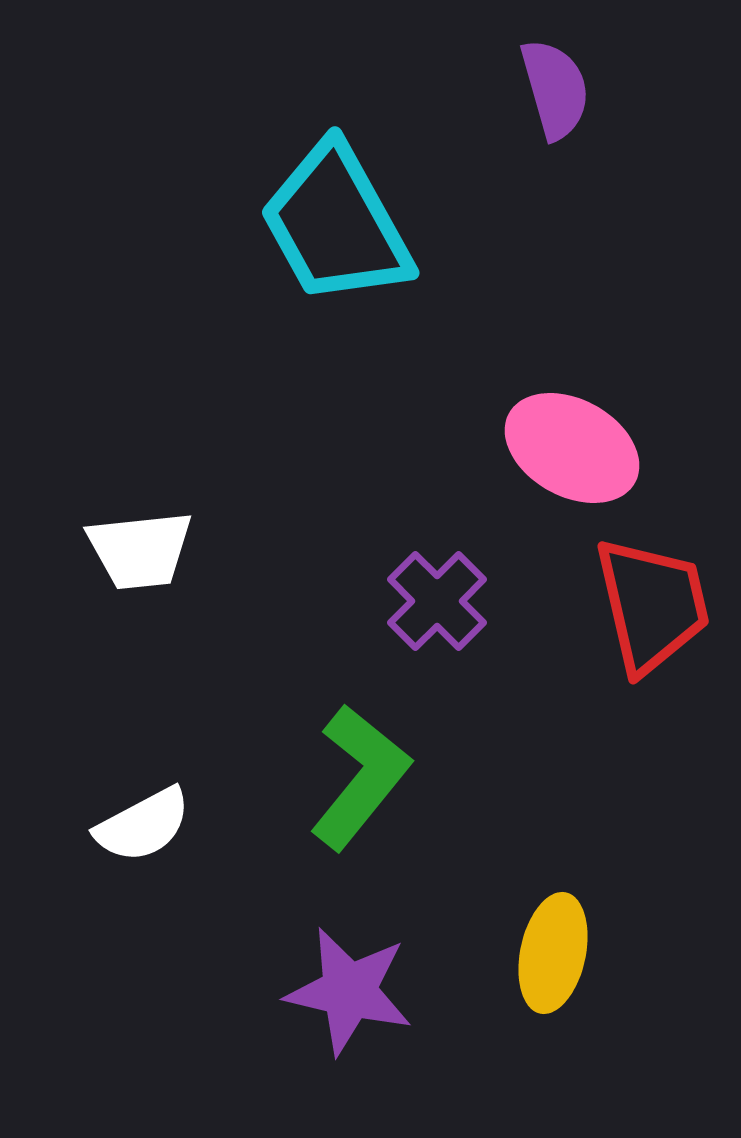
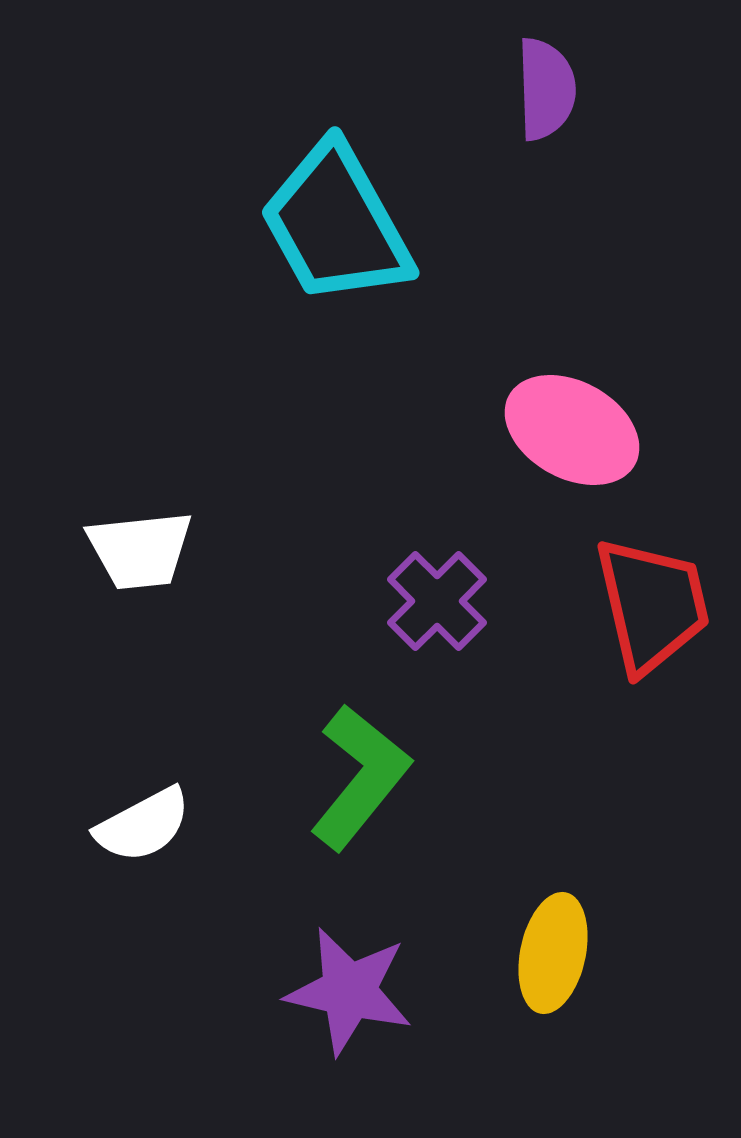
purple semicircle: moved 9 px left; rotated 14 degrees clockwise
pink ellipse: moved 18 px up
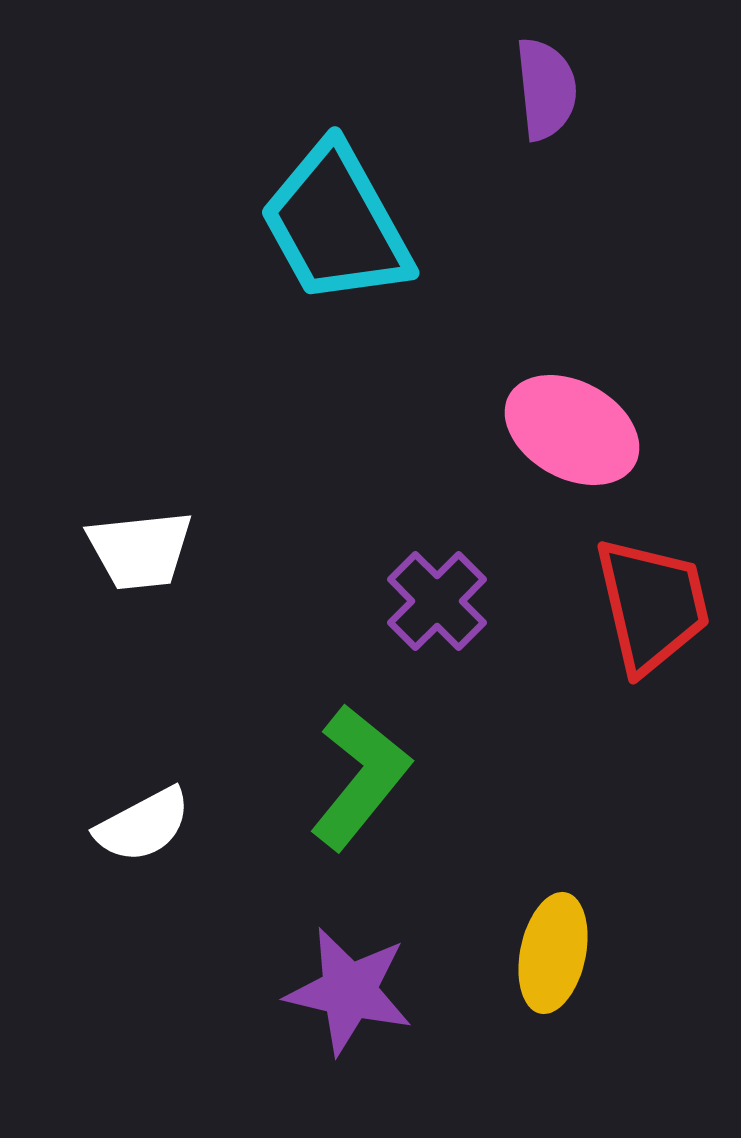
purple semicircle: rotated 4 degrees counterclockwise
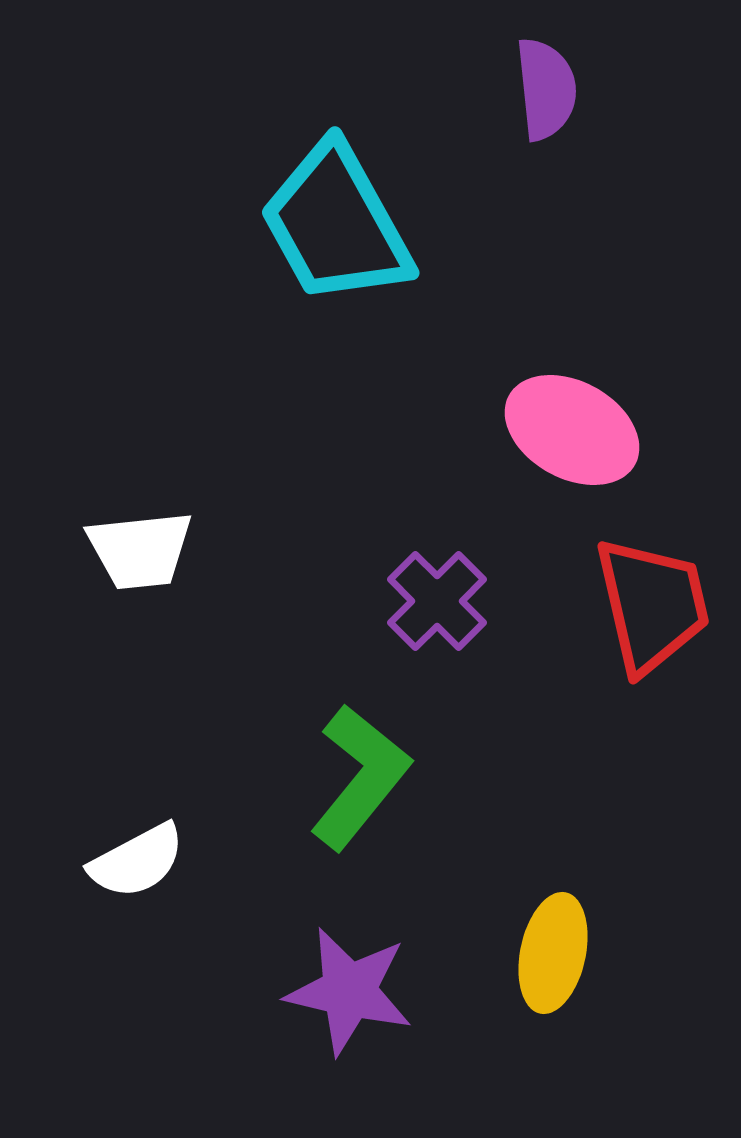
white semicircle: moved 6 px left, 36 px down
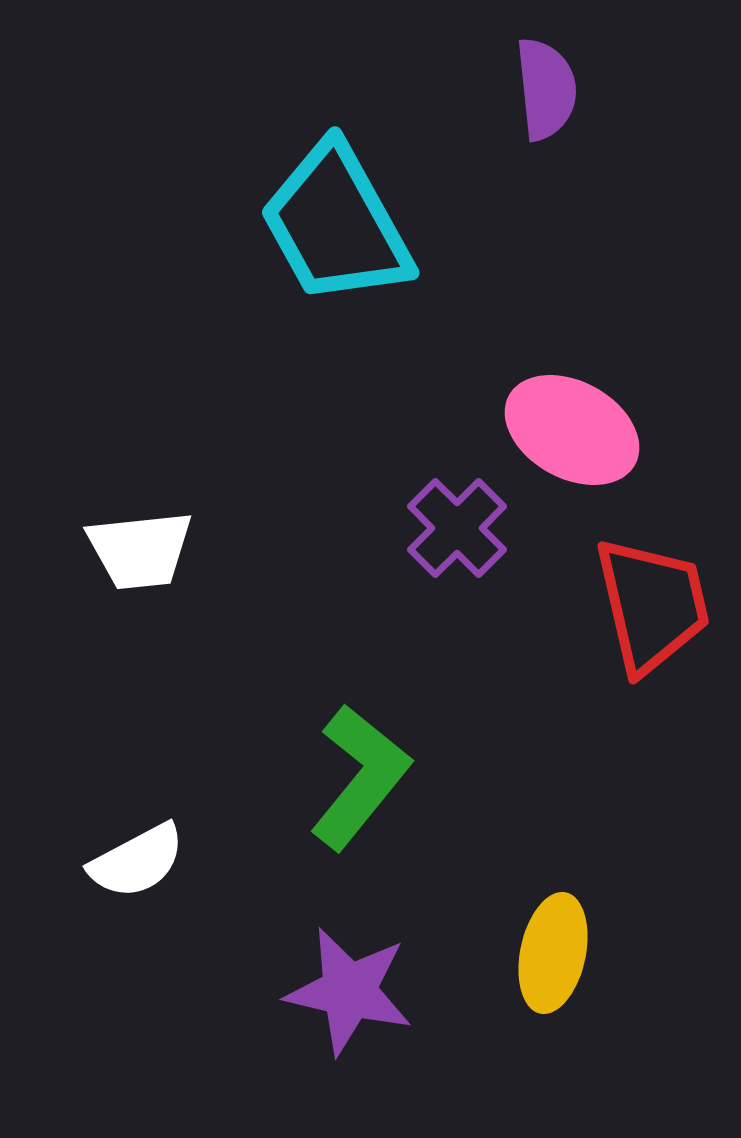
purple cross: moved 20 px right, 73 px up
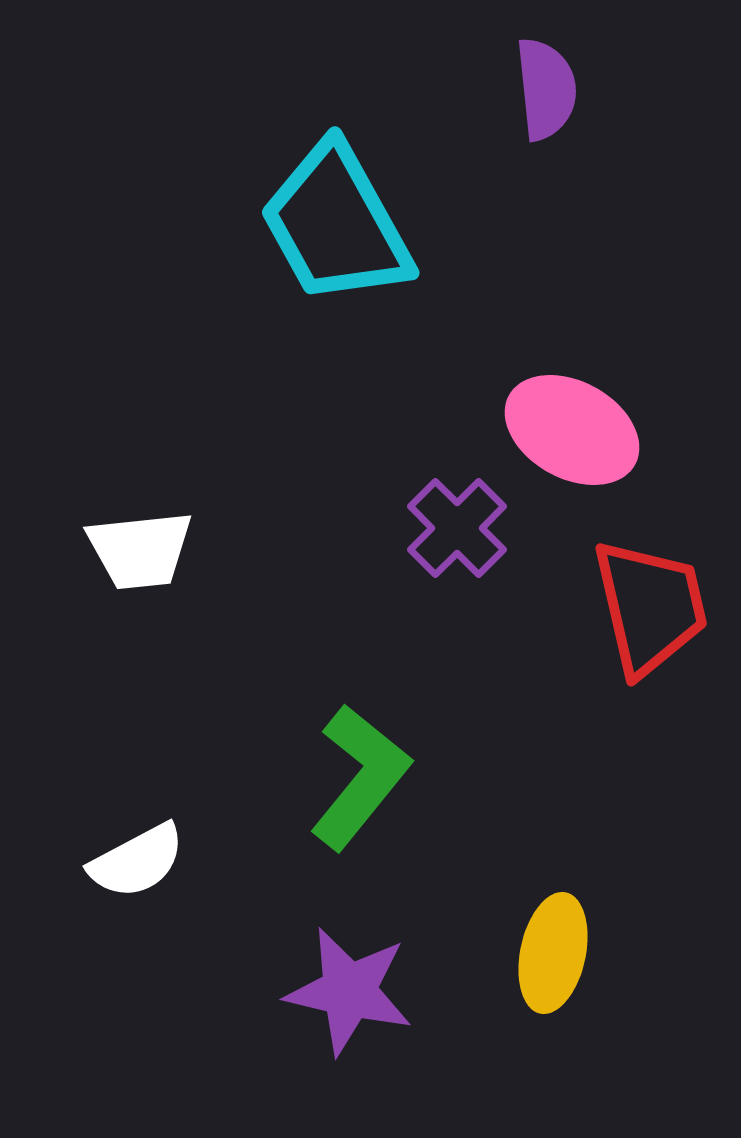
red trapezoid: moved 2 px left, 2 px down
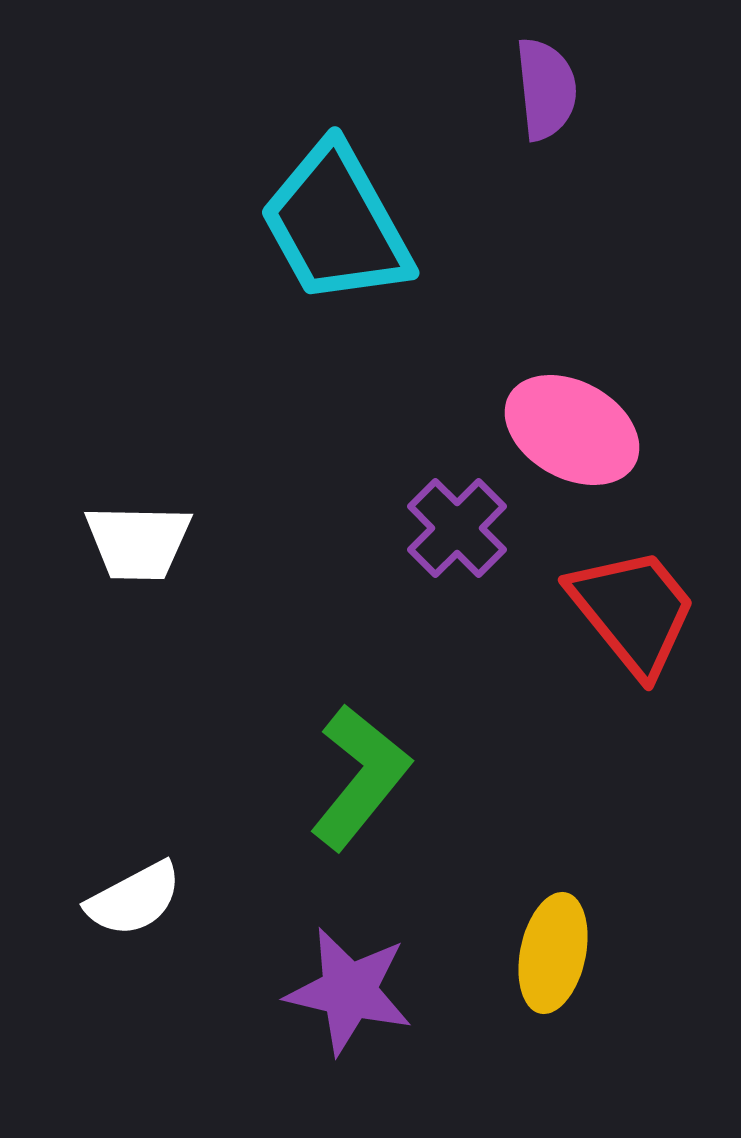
white trapezoid: moved 2 px left, 8 px up; rotated 7 degrees clockwise
red trapezoid: moved 17 px left, 4 px down; rotated 26 degrees counterclockwise
white semicircle: moved 3 px left, 38 px down
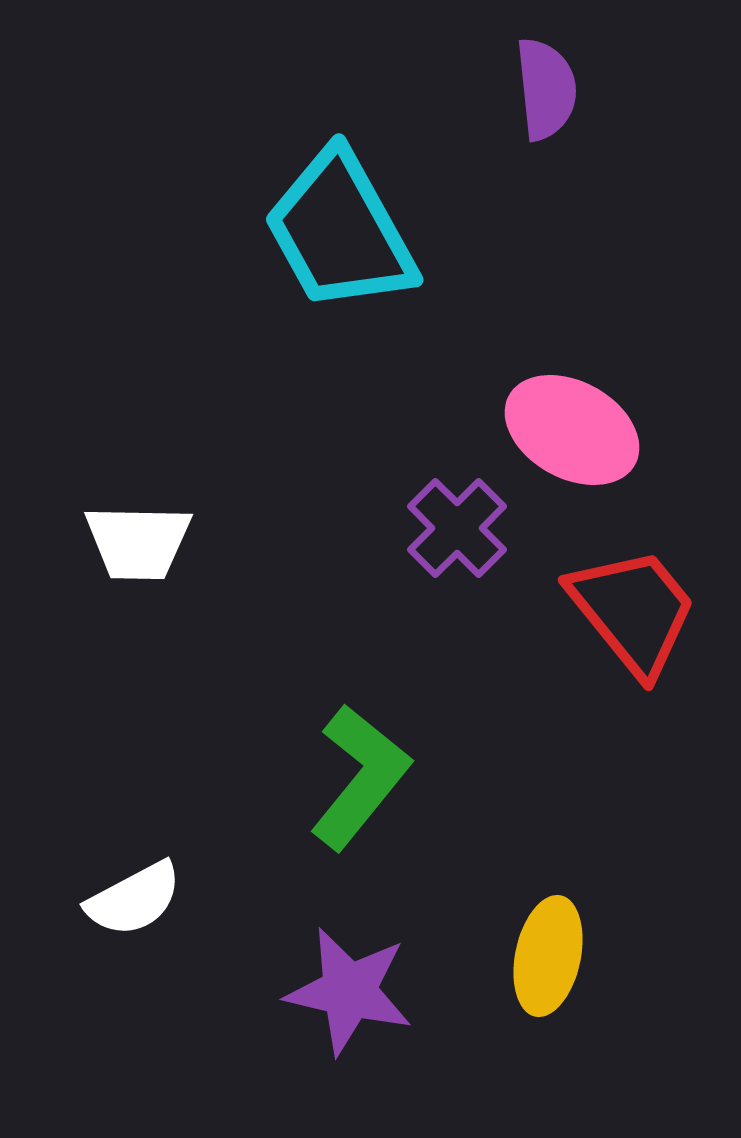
cyan trapezoid: moved 4 px right, 7 px down
yellow ellipse: moved 5 px left, 3 px down
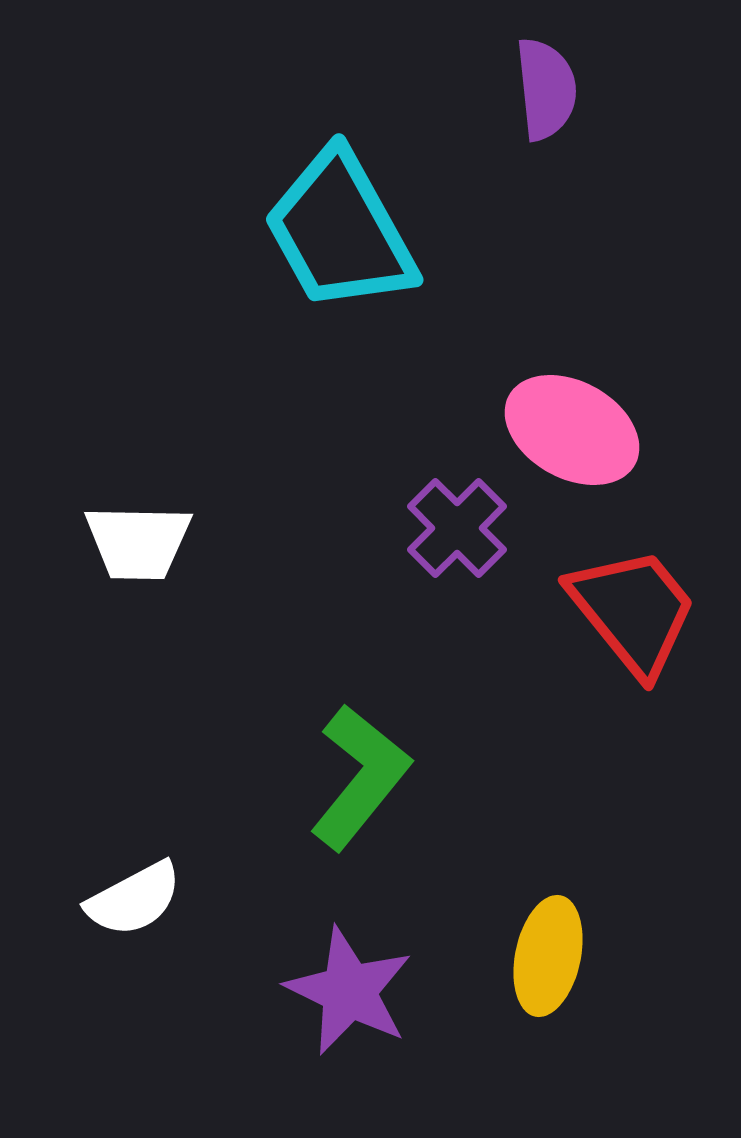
purple star: rotated 13 degrees clockwise
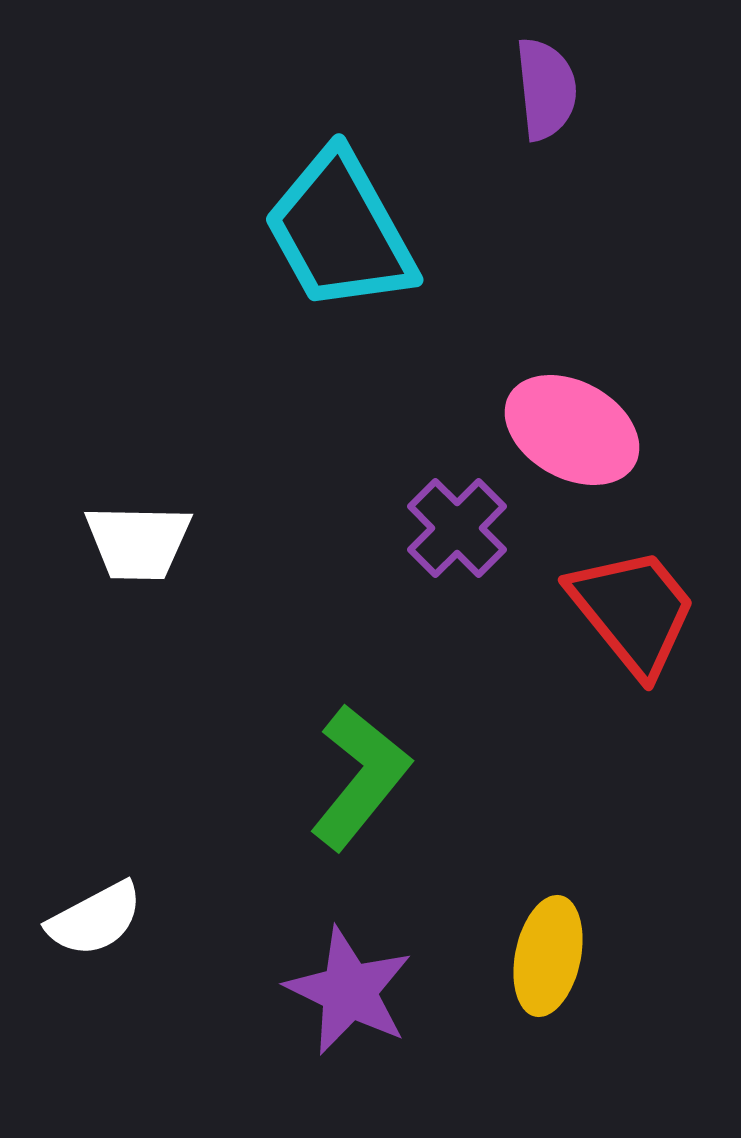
white semicircle: moved 39 px left, 20 px down
